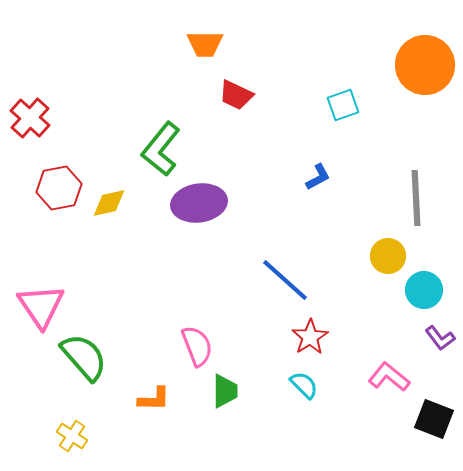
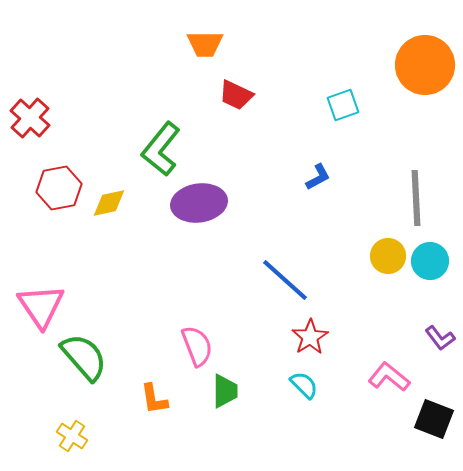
cyan circle: moved 6 px right, 29 px up
orange L-shape: rotated 80 degrees clockwise
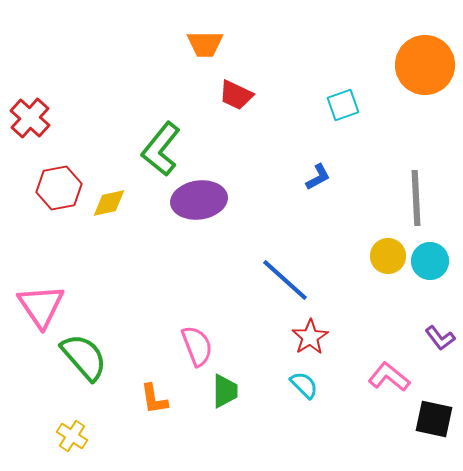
purple ellipse: moved 3 px up
black square: rotated 9 degrees counterclockwise
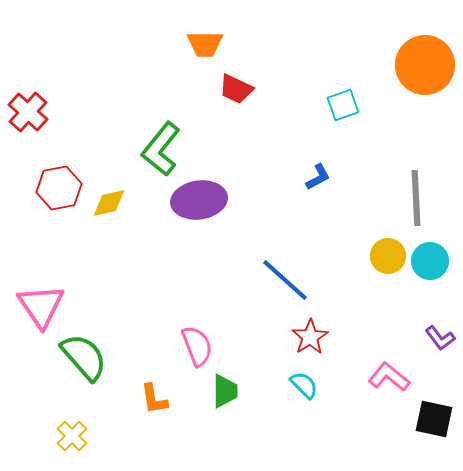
red trapezoid: moved 6 px up
red cross: moved 2 px left, 6 px up
yellow cross: rotated 12 degrees clockwise
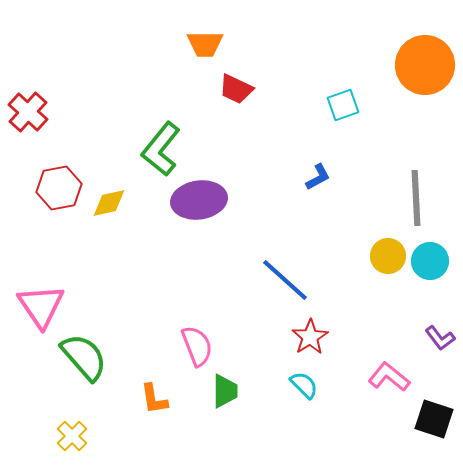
black square: rotated 6 degrees clockwise
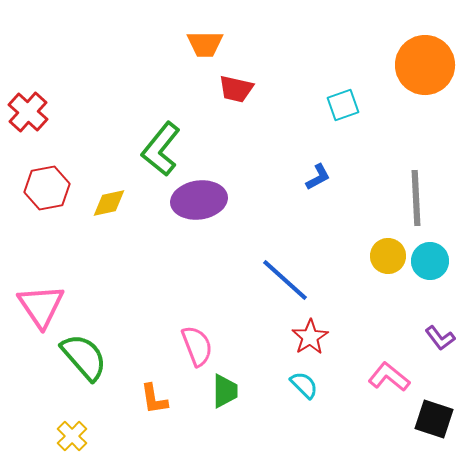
red trapezoid: rotated 12 degrees counterclockwise
red hexagon: moved 12 px left
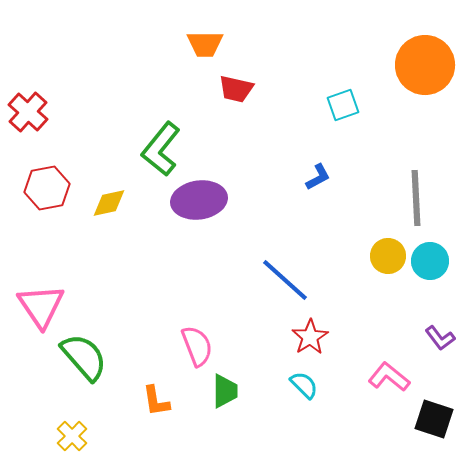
orange L-shape: moved 2 px right, 2 px down
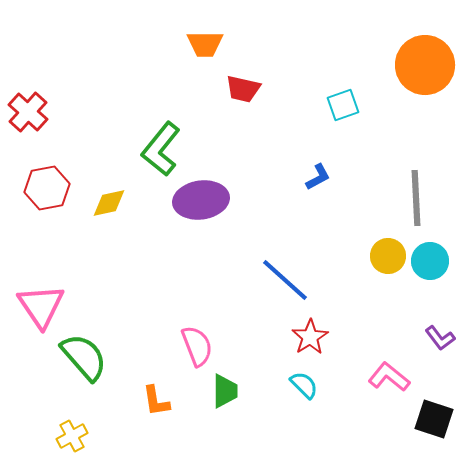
red trapezoid: moved 7 px right
purple ellipse: moved 2 px right
yellow cross: rotated 16 degrees clockwise
